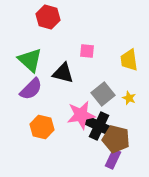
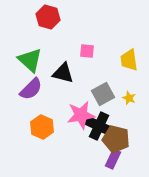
gray square: rotated 10 degrees clockwise
orange hexagon: rotated 10 degrees clockwise
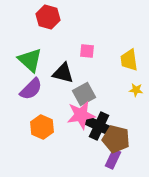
gray square: moved 19 px left
yellow star: moved 7 px right, 8 px up; rotated 16 degrees counterclockwise
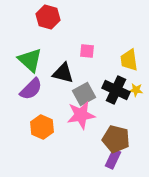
black cross: moved 17 px right, 36 px up
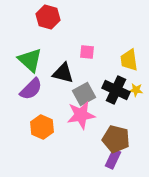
pink square: moved 1 px down
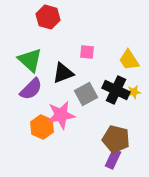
yellow trapezoid: rotated 25 degrees counterclockwise
black triangle: rotated 35 degrees counterclockwise
yellow star: moved 2 px left, 2 px down; rotated 16 degrees counterclockwise
gray square: moved 2 px right
pink star: moved 20 px left
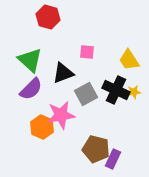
brown pentagon: moved 20 px left, 10 px down
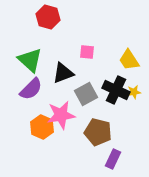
brown pentagon: moved 2 px right, 17 px up
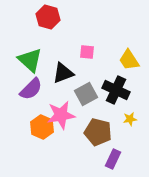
yellow star: moved 4 px left, 27 px down
